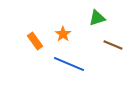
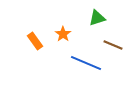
blue line: moved 17 px right, 1 px up
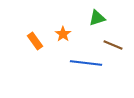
blue line: rotated 16 degrees counterclockwise
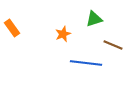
green triangle: moved 3 px left, 1 px down
orange star: rotated 14 degrees clockwise
orange rectangle: moved 23 px left, 13 px up
